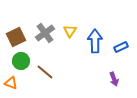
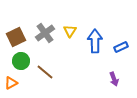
orange triangle: rotated 48 degrees counterclockwise
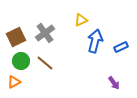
yellow triangle: moved 11 px right, 11 px up; rotated 32 degrees clockwise
blue arrow: rotated 15 degrees clockwise
brown line: moved 9 px up
purple arrow: moved 4 px down; rotated 16 degrees counterclockwise
orange triangle: moved 3 px right, 1 px up
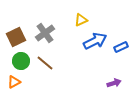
blue arrow: rotated 50 degrees clockwise
purple arrow: rotated 72 degrees counterclockwise
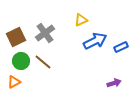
brown line: moved 2 px left, 1 px up
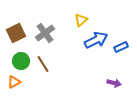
yellow triangle: rotated 16 degrees counterclockwise
brown square: moved 4 px up
blue arrow: moved 1 px right, 1 px up
brown line: moved 2 px down; rotated 18 degrees clockwise
purple arrow: rotated 32 degrees clockwise
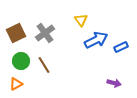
yellow triangle: rotated 24 degrees counterclockwise
brown line: moved 1 px right, 1 px down
orange triangle: moved 2 px right, 2 px down
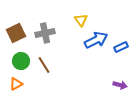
gray cross: rotated 24 degrees clockwise
purple arrow: moved 6 px right, 2 px down
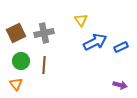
gray cross: moved 1 px left
blue arrow: moved 1 px left, 2 px down
brown line: rotated 36 degrees clockwise
orange triangle: rotated 40 degrees counterclockwise
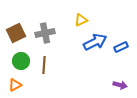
yellow triangle: rotated 40 degrees clockwise
gray cross: moved 1 px right
orange triangle: moved 1 px left, 1 px down; rotated 40 degrees clockwise
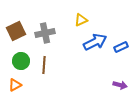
brown square: moved 2 px up
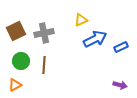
gray cross: moved 1 px left
blue arrow: moved 3 px up
